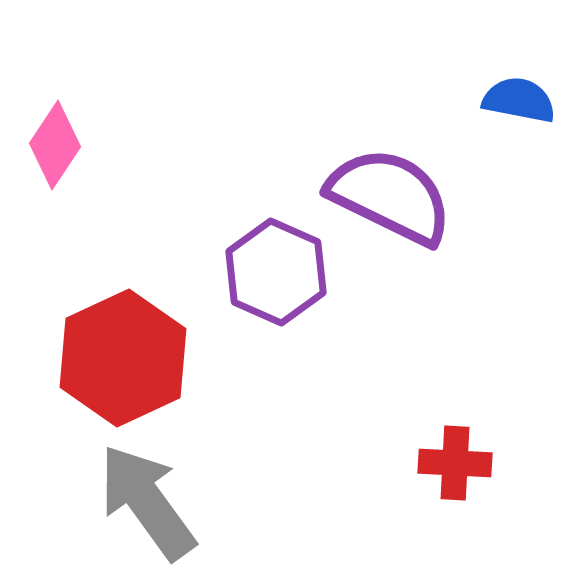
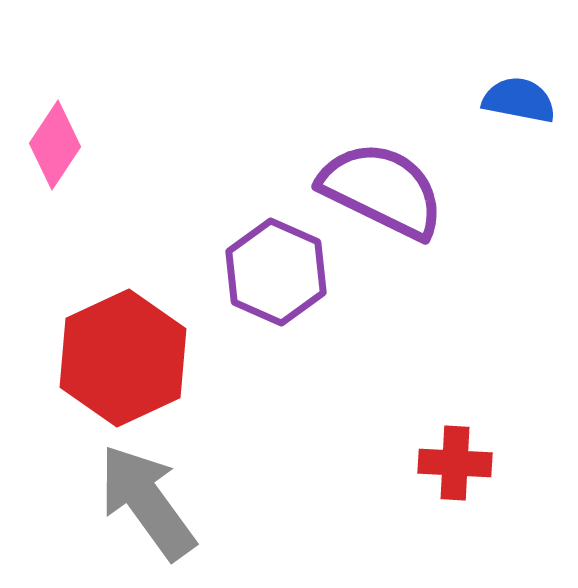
purple semicircle: moved 8 px left, 6 px up
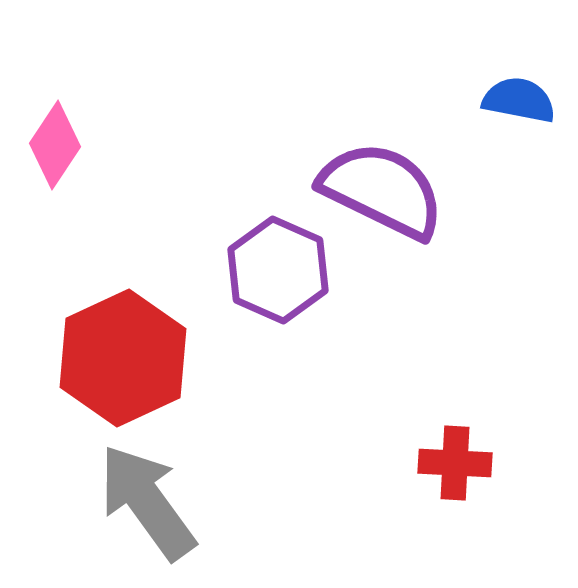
purple hexagon: moved 2 px right, 2 px up
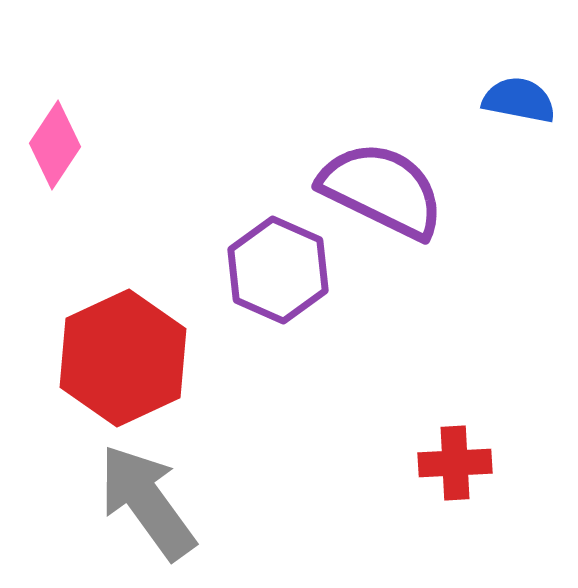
red cross: rotated 6 degrees counterclockwise
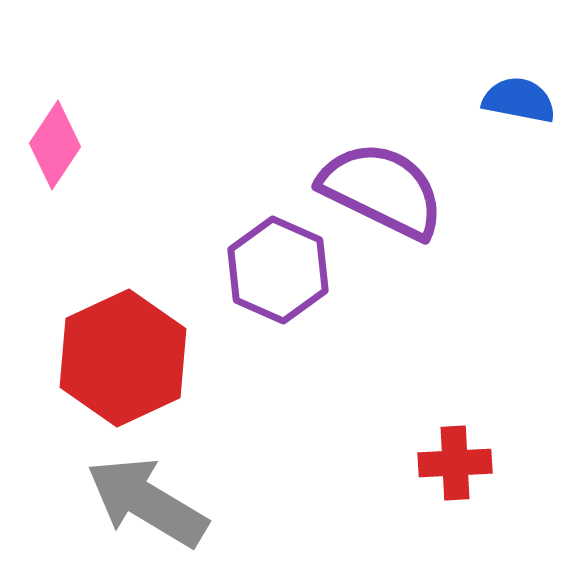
gray arrow: rotated 23 degrees counterclockwise
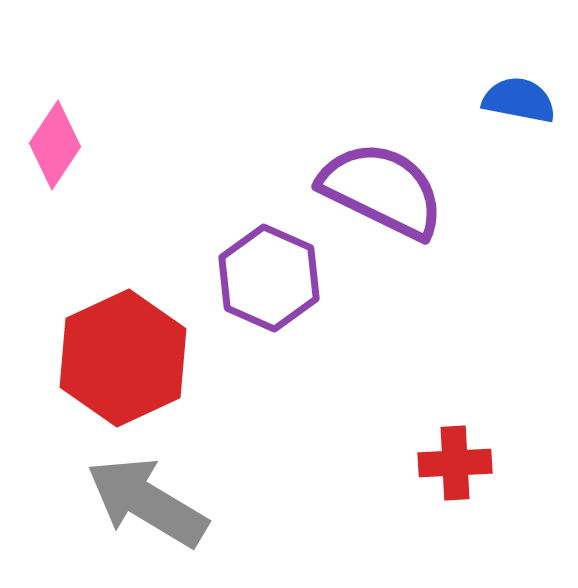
purple hexagon: moved 9 px left, 8 px down
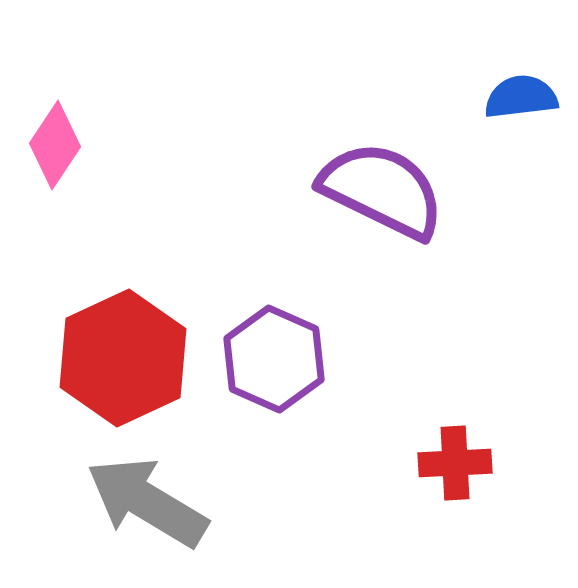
blue semicircle: moved 2 px right, 3 px up; rotated 18 degrees counterclockwise
purple hexagon: moved 5 px right, 81 px down
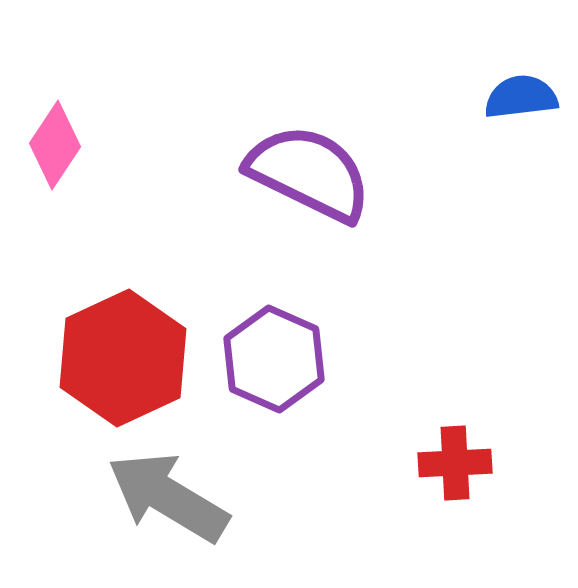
purple semicircle: moved 73 px left, 17 px up
gray arrow: moved 21 px right, 5 px up
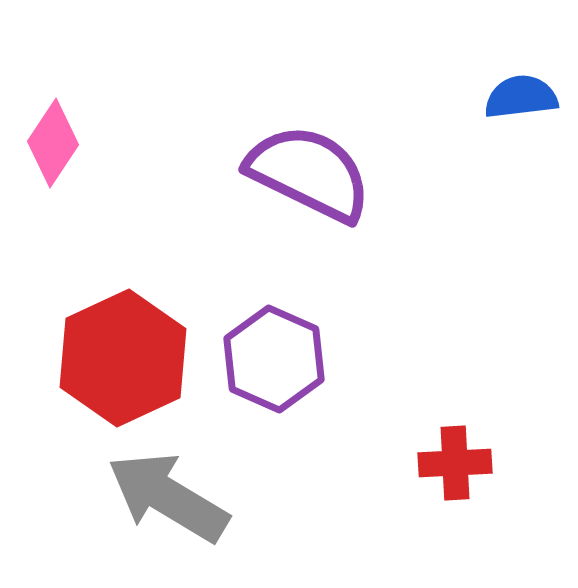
pink diamond: moved 2 px left, 2 px up
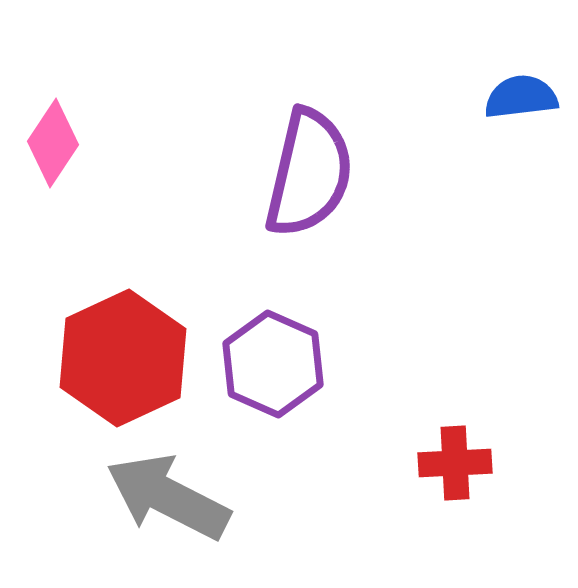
purple semicircle: rotated 77 degrees clockwise
purple hexagon: moved 1 px left, 5 px down
gray arrow: rotated 4 degrees counterclockwise
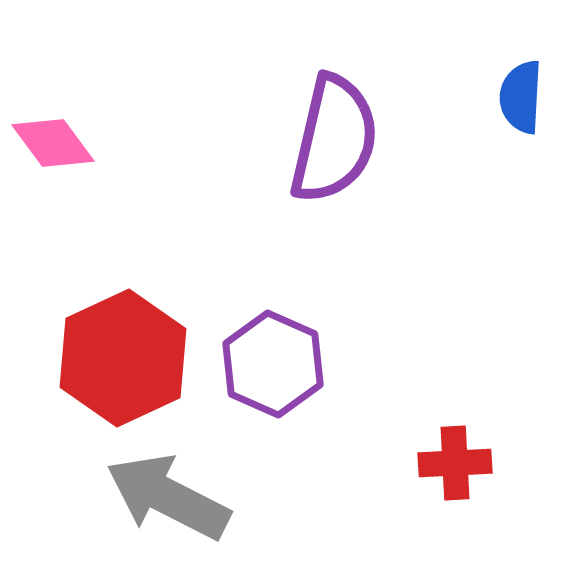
blue semicircle: rotated 80 degrees counterclockwise
pink diamond: rotated 70 degrees counterclockwise
purple semicircle: moved 25 px right, 34 px up
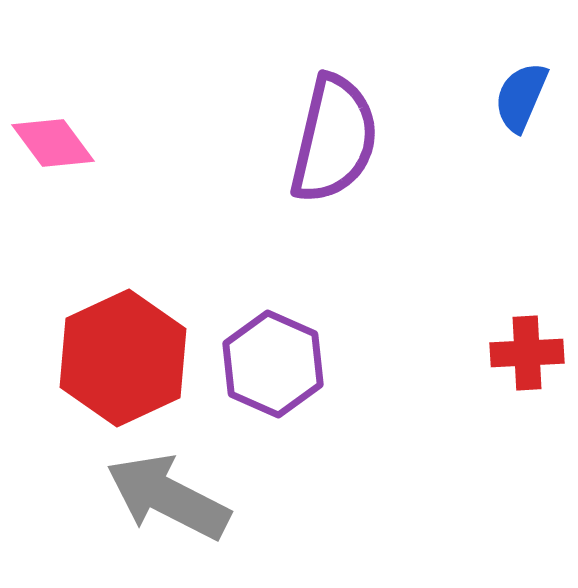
blue semicircle: rotated 20 degrees clockwise
red cross: moved 72 px right, 110 px up
